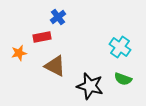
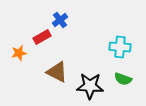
blue cross: moved 2 px right, 3 px down
red rectangle: rotated 18 degrees counterclockwise
cyan cross: rotated 30 degrees counterclockwise
brown triangle: moved 2 px right, 6 px down
black star: rotated 12 degrees counterclockwise
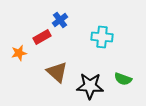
cyan cross: moved 18 px left, 10 px up
brown triangle: rotated 15 degrees clockwise
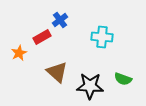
orange star: rotated 14 degrees counterclockwise
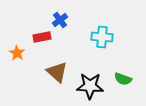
red rectangle: rotated 18 degrees clockwise
orange star: moved 2 px left; rotated 14 degrees counterclockwise
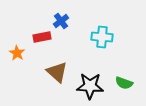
blue cross: moved 1 px right, 1 px down
green semicircle: moved 1 px right, 4 px down
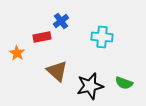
brown triangle: moved 1 px up
black star: rotated 16 degrees counterclockwise
